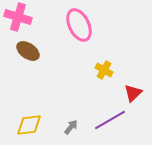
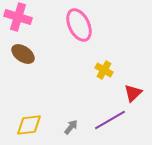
brown ellipse: moved 5 px left, 3 px down
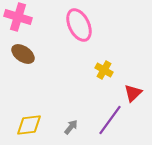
purple line: rotated 24 degrees counterclockwise
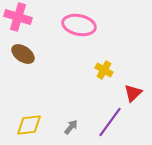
pink ellipse: rotated 52 degrees counterclockwise
purple line: moved 2 px down
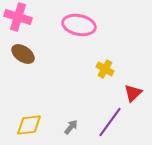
yellow cross: moved 1 px right, 1 px up
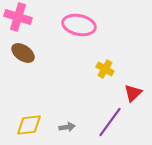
brown ellipse: moved 1 px up
gray arrow: moved 4 px left; rotated 42 degrees clockwise
